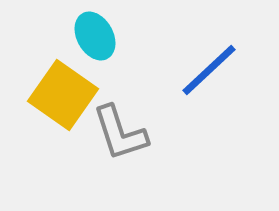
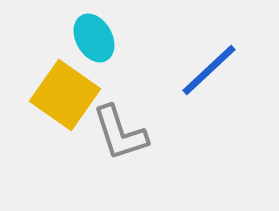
cyan ellipse: moved 1 px left, 2 px down
yellow square: moved 2 px right
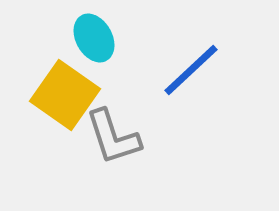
blue line: moved 18 px left
gray L-shape: moved 7 px left, 4 px down
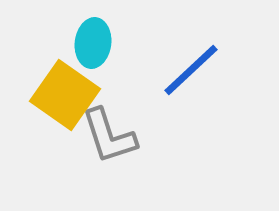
cyan ellipse: moved 1 px left, 5 px down; rotated 36 degrees clockwise
gray L-shape: moved 4 px left, 1 px up
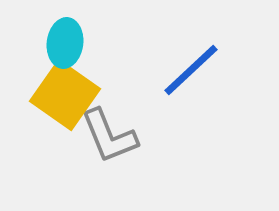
cyan ellipse: moved 28 px left
gray L-shape: rotated 4 degrees counterclockwise
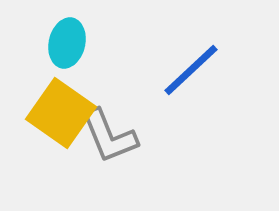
cyan ellipse: moved 2 px right; rotated 6 degrees clockwise
yellow square: moved 4 px left, 18 px down
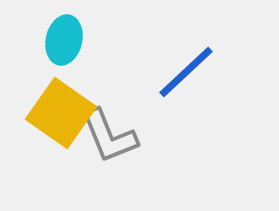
cyan ellipse: moved 3 px left, 3 px up
blue line: moved 5 px left, 2 px down
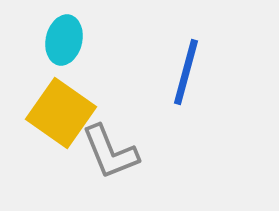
blue line: rotated 32 degrees counterclockwise
gray L-shape: moved 1 px right, 16 px down
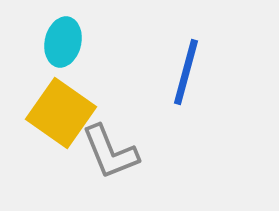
cyan ellipse: moved 1 px left, 2 px down
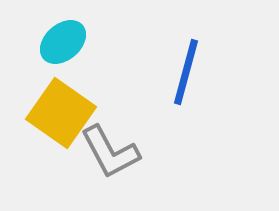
cyan ellipse: rotated 36 degrees clockwise
gray L-shape: rotated 6 degrees counterclockwise
